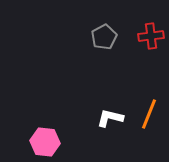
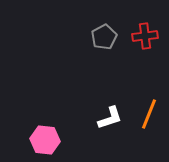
red cross: moved 6 px left
white L-shape: rotated 148 degrees clockwise
pink hexagon: moved 2 px up
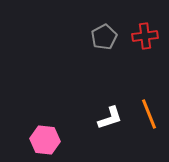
orange line: rotated 44 degrees counterclockwise
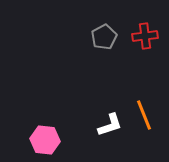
orange line: moved 5 px left, 1 px down
white L-shape: moved 7 px down
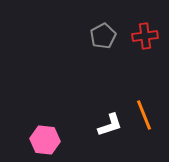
gray pentagon: moved 1 px left, 1 px up
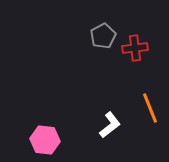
red cross: moved 10 px left, 12 px down
orange line: moved 6 px right, 7 px up
white L-shape: rotated 20 degrees counterclockwise
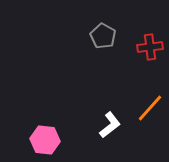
gray pentagon: rotated 15 degrees counterclockwise
red cross: moved 15 px right, 1 px up
orange line: rotated 64 degrees clockwise
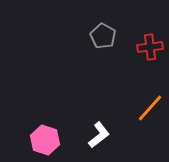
white L-shape: moved 11 px left, 10 px down
pink hexagon: rotated 12 degrees clockwise
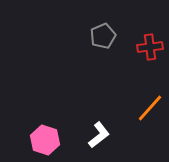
gray pentagon: rotated 20 degrees clockwise
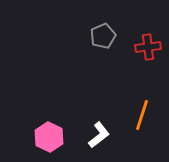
red cross: moved 2 px left
orange line: moved 8 px left, 7 px down; rotated 24 degrees counterclockwise
pink hexagon: moved 4 px right, 3 px up; rotated 8 degrees clockwise
